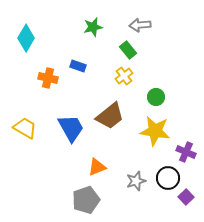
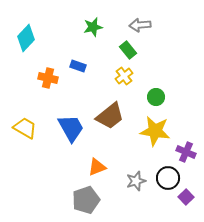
cyan diamond: rotated 12 degrees clockwise
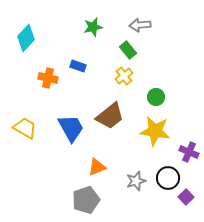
purple cross: moved 3 px right
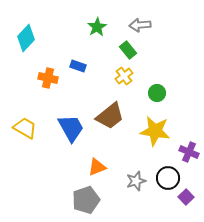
green star: moved 4 px right; rotated 18 degrees counterclockwise
green circle: moved 1 px right, 4 px up
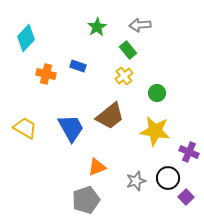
orange cross: moved 2 px left, 4 px up
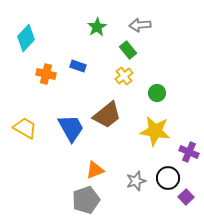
brown trapezoid: moved 3 px left, 1 px up
orange triangle: moved 2 px left, 3 px down
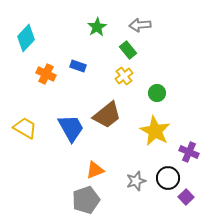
orange cross: rotated 12 degrees clockwise
yellow star: rotated 20 degrees clockwise
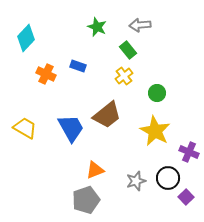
green star: rotated 18 degrees counterclockwise
